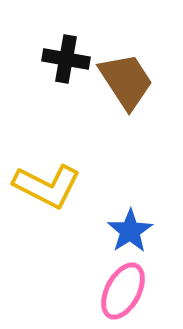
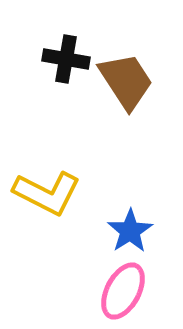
yellow L-shape: moved 7 px down
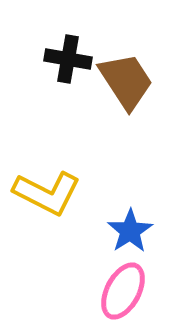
black cross: moved 2 px right
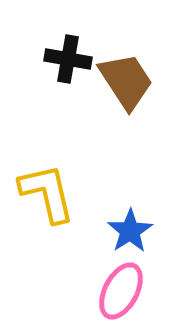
yellow L-shape: rotated 130 degrees counterclockwise
pink ellipse: moved 2 px left
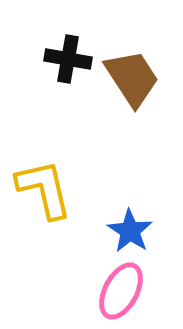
brown trapezoid: moved 6 px right, 3 px up
yellow L-shape: moved 3 px left, 4 px up
blue star: rotated 6 degrees counterclockwise
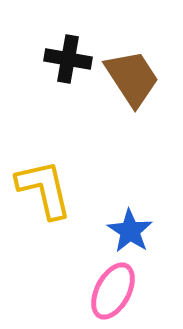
pink ellipse: moved 8 px left
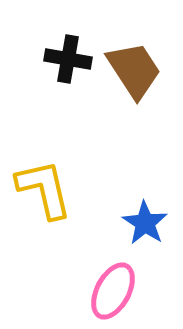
brown trapezoid: moved 2 px right, 8 px up
blue star: moved 15 px right, 8 px up
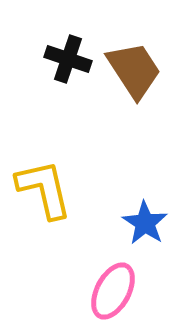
black cross: rotated 9 degrees clockwise
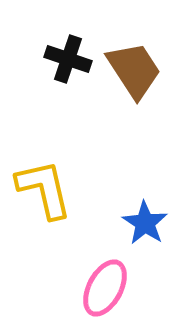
pink ellipse: moved 8 px left, 3 px up
